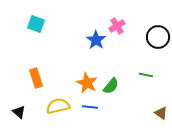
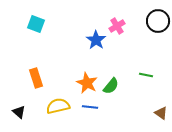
black circle: moved 16 px up
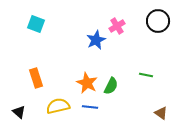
blue star: rotated 12 degrees clockwise
green semicircle: rotated 12 degrees counterclockwise
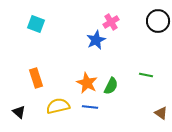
pink cross: moved 6 px left, 4 px up
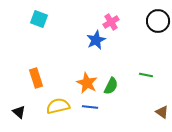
cyan square: moved 3 px right, 5 px up
brown triangle: moved 1 px right, 1 px up
